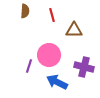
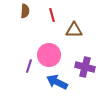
purple cross: moved 1 px right
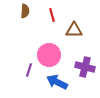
purple line: moved 4 px down
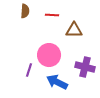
red line: rotated 72 degrees counterclockwise
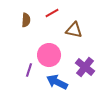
brown semicircle: moved 1 px right, 9 px down
red line: moved 2 px up; rotated 32 degrees counterclockwise
brown triangle: rotated 12 degrees clockwise
purple cross: rotated 24 degrees clockwise
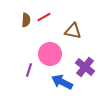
red line: moved 8 px left, 4 px down
brown triangle: moved 1 px left, 1 px down
pink circle: moved 1 px right, 1 px up
blue arrow: moved 5 px right
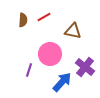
brown semicircle: moved 3 px left
blue arrow: rotated 105 degrees clockwise
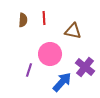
red line: moved 1 px down; rotated 64 degrees counterclockwise
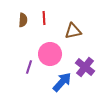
brown triangle: rotated 24 degrees counterclockwise
purple line: moved 3 px up
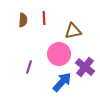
pink circle: moved 9 px right
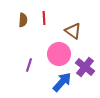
brown triangle: rotated 48 degrees clockwise
purple line: moved 2 px up
